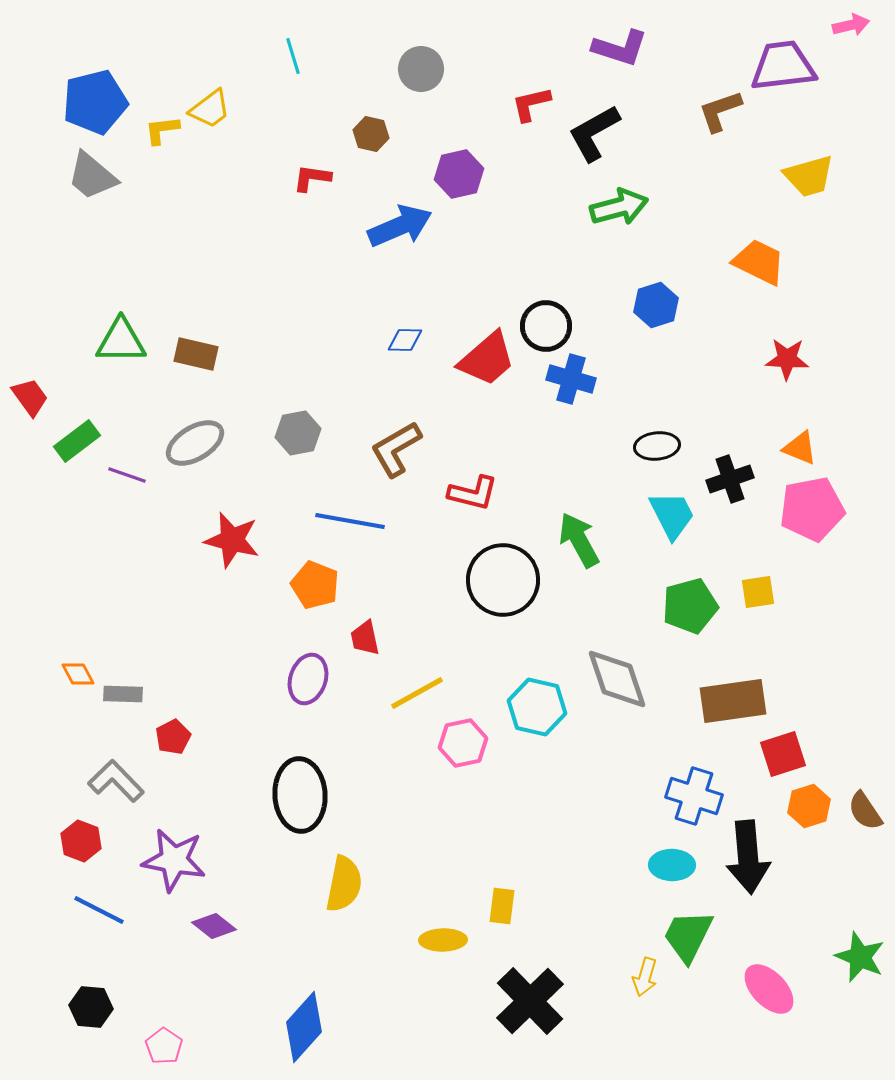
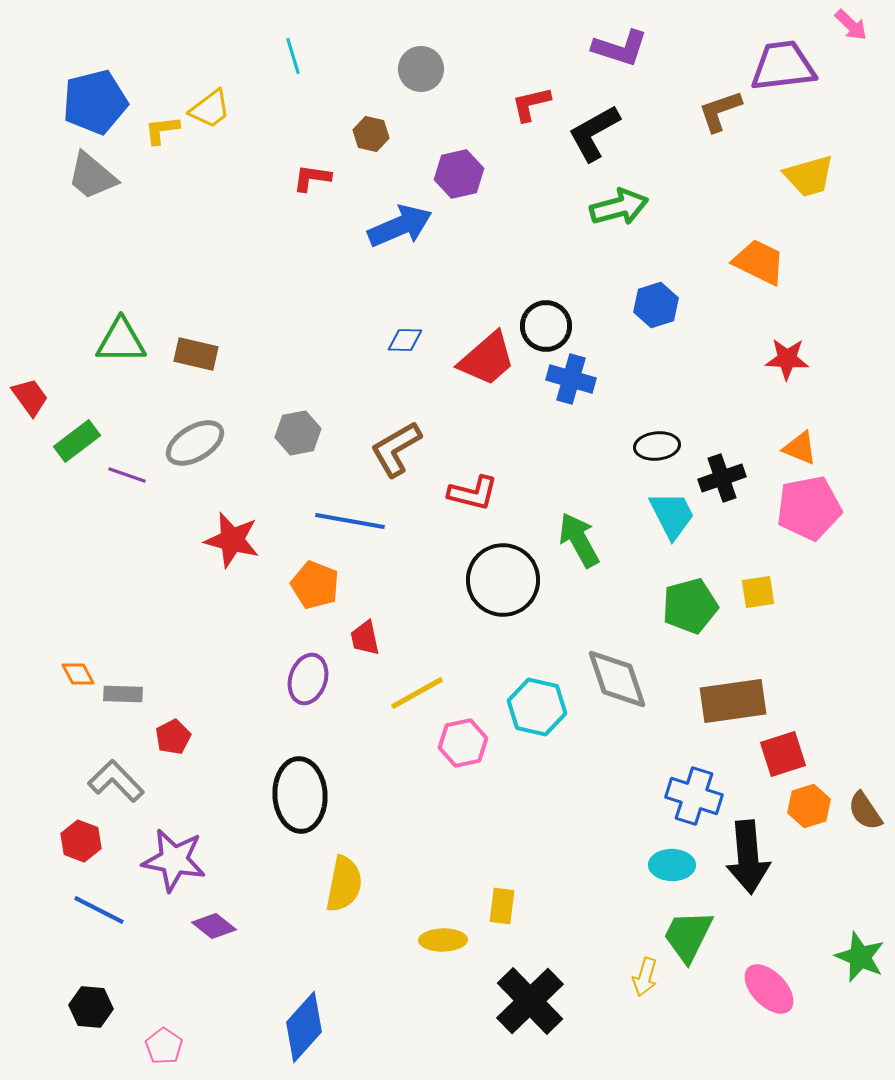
pink arrow at (851, 25): rotated 57 degrees clockwise
black cross at (730, 479): moved 8 px left, 1 px up
pink pentagon at (812, 509): moved 3 px left, 1 px up
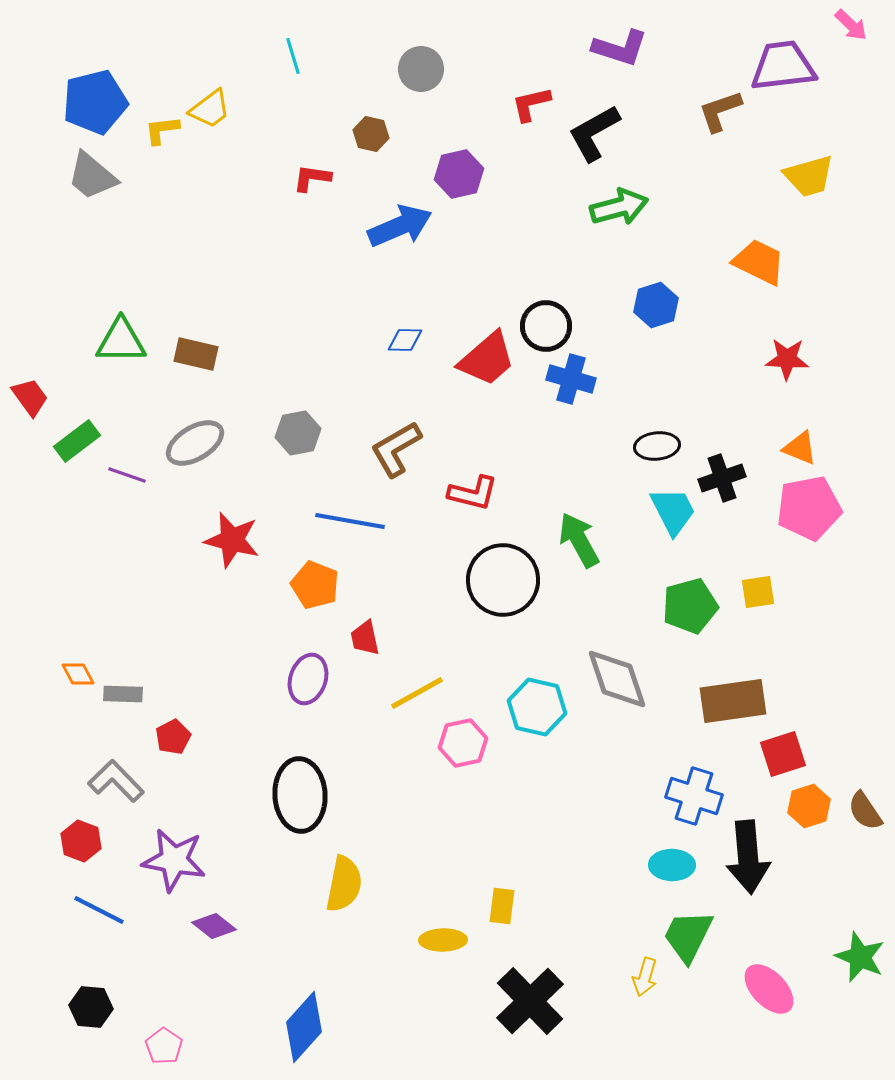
cyan trapezoid at (672, 515): moved 1 px right, 4 px up
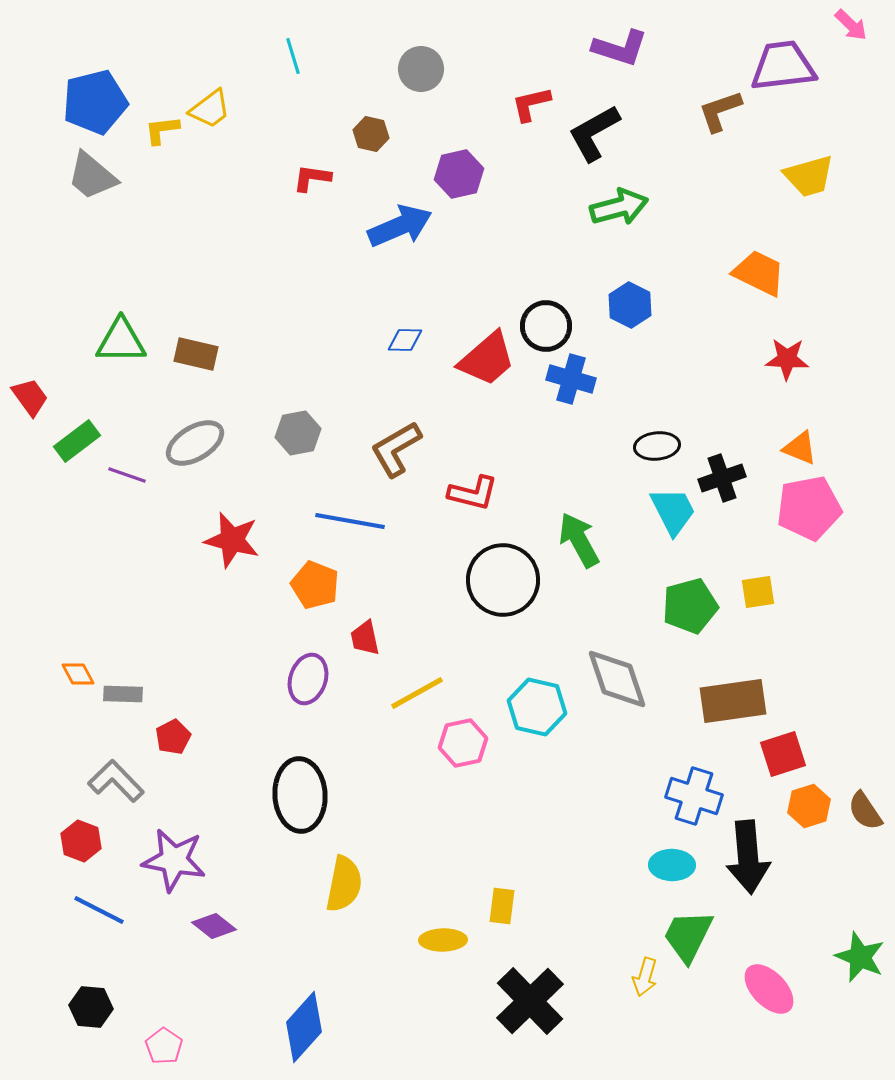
orange trapezoid at (759, 262): moved 11 px down
blue hexagon at (656, 305): moved 26 px left; rotated 15 degrees counterclockwise
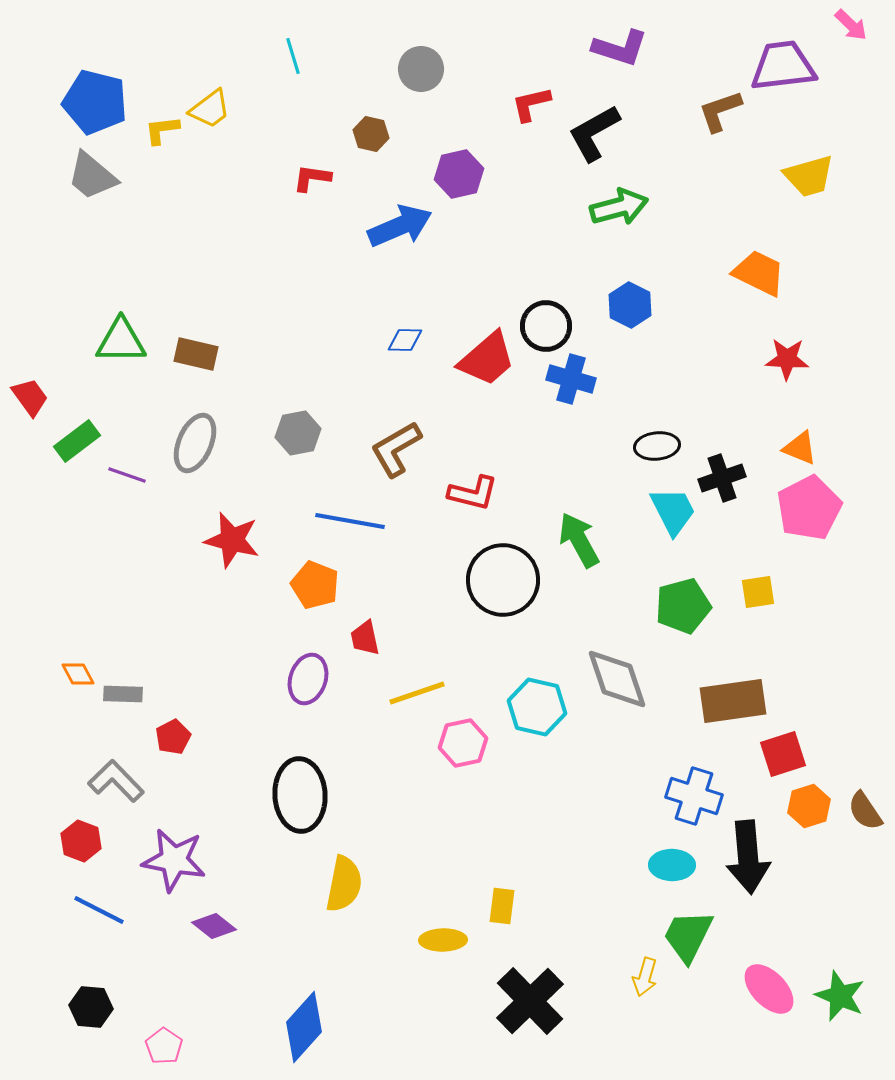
blue pentagon at (95, 102): rotated 28 degrees clockwise
gray ellipse at (195, 443): rotated 36 degrees counterclockwise
pink pentagon at (809, 508): rotated 16 degrees counterclockwise
green pentagon at (690, 606): moved 7 px left
yellow line at (417, 693): rotated 10 degrees clockwise
green star at (860, 957): moved 20 px left, 39 px down
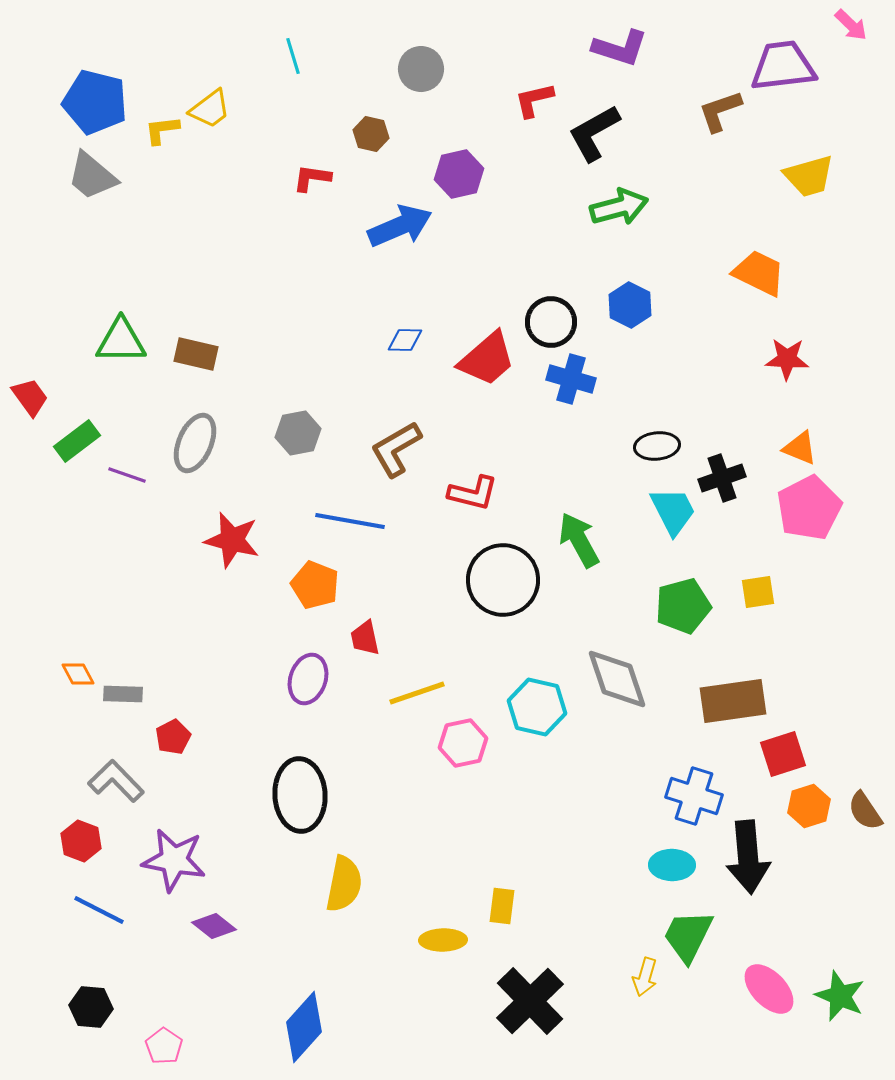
red L-shape at (531, 104): moved 3 px right, 4 px up
black circle at (546, 326): moved 5 px right, 4 px up
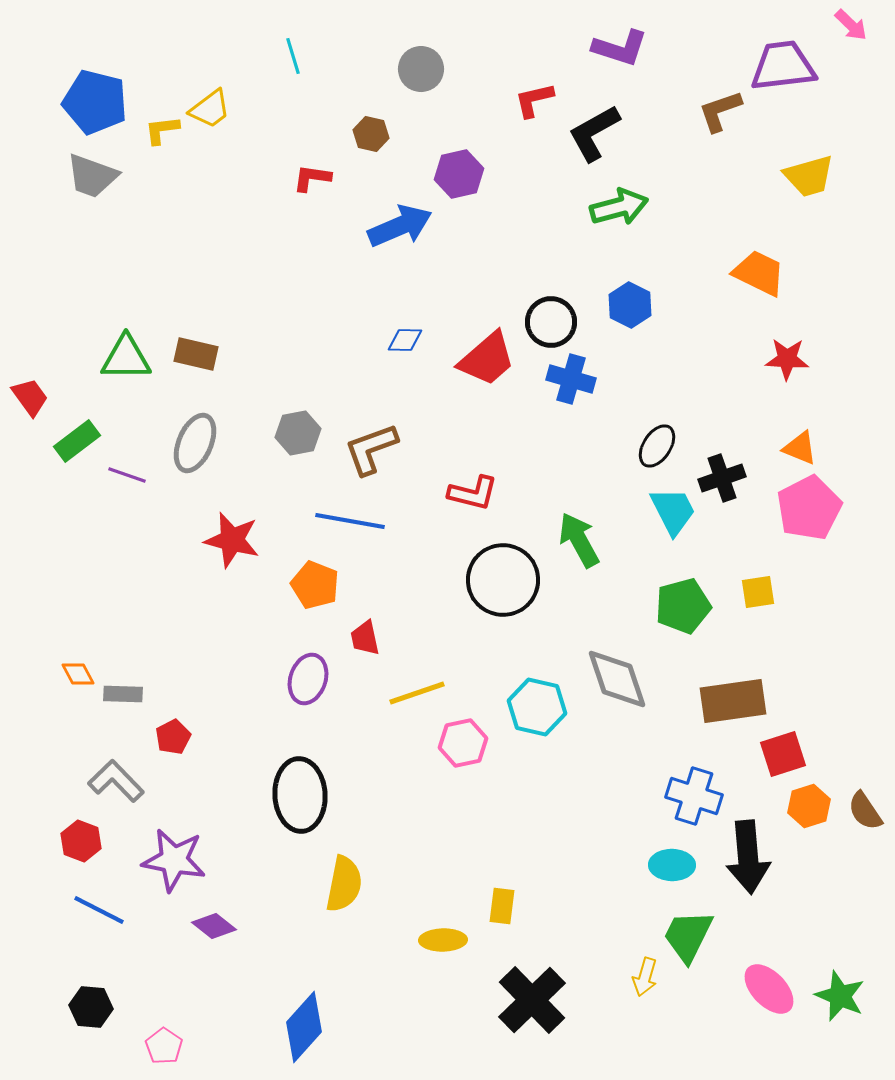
gray trapezoid at (92, 176): rotated 20 degrees counterclockwise
green triangle at (121, 341): moved 5 px right, 17 px down
black ellipse at (657, 446): rotated 51 degrees counterclockwise
brown L-shape at (396, 449): moved 25 px left; rotated 10 degrees clockwise
black cross at (530, 1001): moved 2 px right, 1 px up
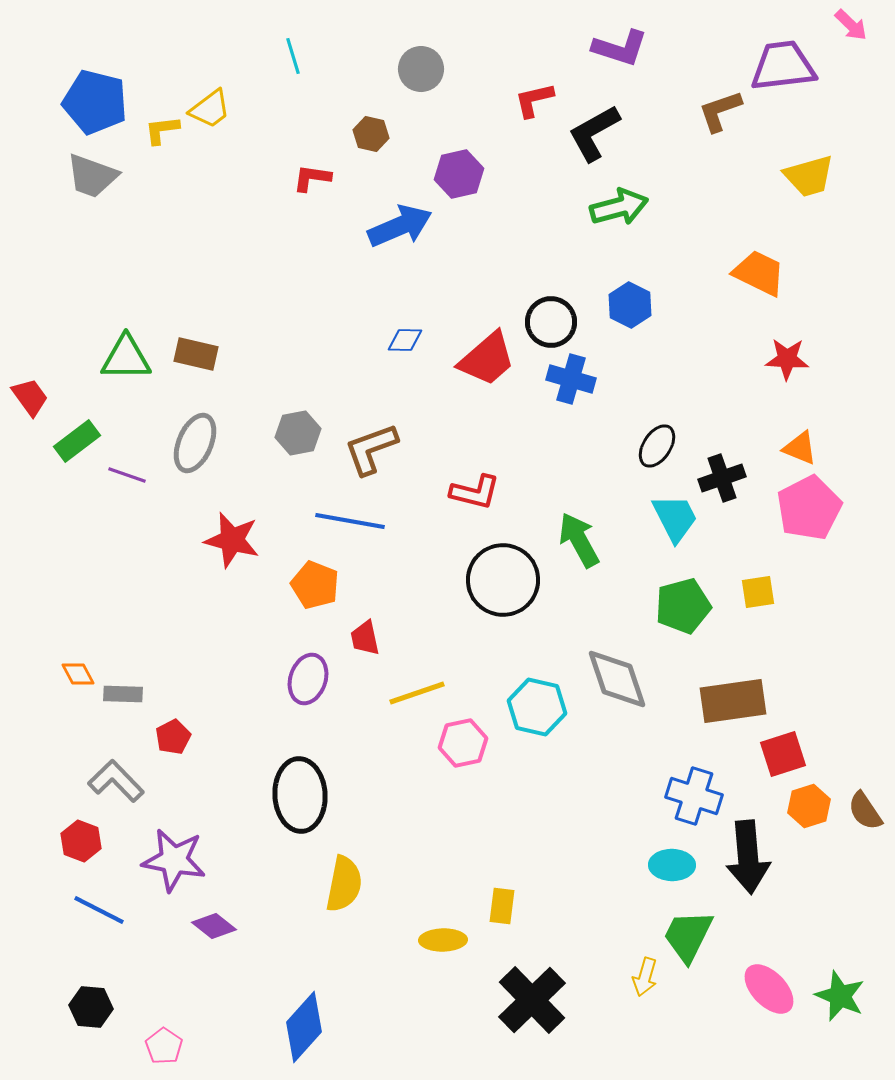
red L-shape at (473, 493): moved 2 px right, 1 px up
cyan trapezoid at (673, 511): moved 2 px right, 7 px down
